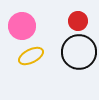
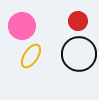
black circle: moved 2 px down
yellow ellipse: rotated 30 degrees counterclockwise
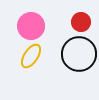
red circle: moved 3 px right, 1 px down
pink circle: moved 9 px right
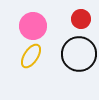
red circle: moved 3 px up
pink circle: moved 2 px right
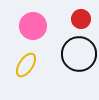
yellow ellipse: moved 5 px left, 9 px down
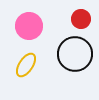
pink circle: moved 4 px left
black circle: moved 4 px left
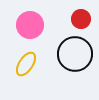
pink circle: moved 1 px right, 1 px up
yellow ellipse: moved 1 px up
